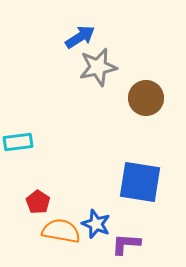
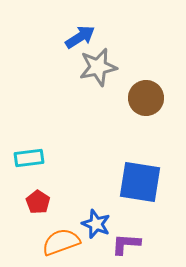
cyan rectangle: moved 11 px right, 16 px down
orange semicircle: moved 11 px down; rotated 30 degrees counterclockwise
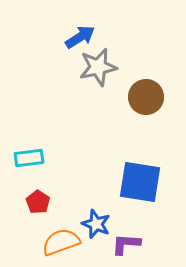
brown circle: moved 1 px up
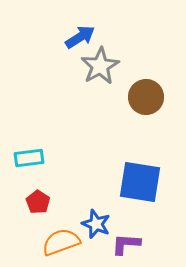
gray star: moved 2 px right, 1 px up; rotated 18 degrees counterclockwise
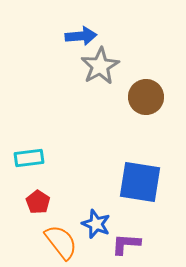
blue arrow: moved 1 px right, 1 px up; rotated 28 degrees clockwise
orange semicircle: rotated 72 degrees clockwise
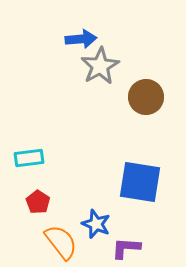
blue arrow: moved 3 px down
purple L-shape: moved 4 px down
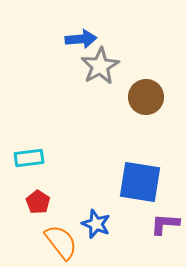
purple L-shape: moved 39 px right, 24 px up
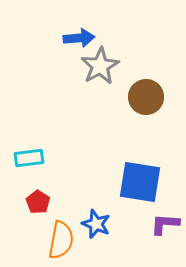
blue arrow: moved 2 px left, 1 px up
orange semicircle: moved 2 px up; rotated 48 degrees clockwise
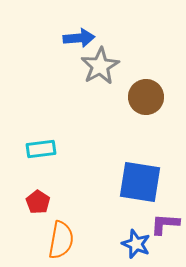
cyan rectangle: moved 12 px right, 9 px up
blue star: moved 40 px right, 20 px down
